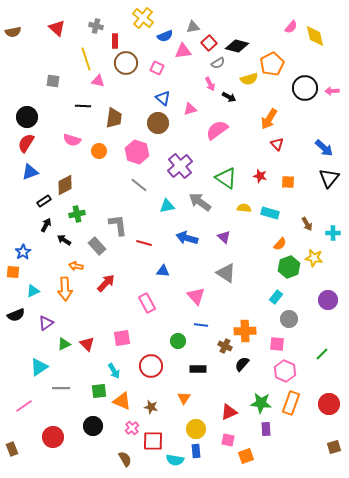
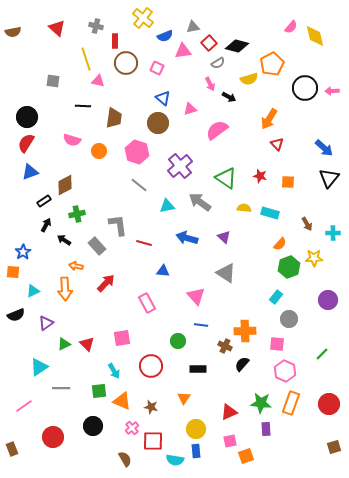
yellow star at (314, 258): rotated 12 degrees counterclockwise
pink square at (228, 440): moved 2 px right, 1 px down; rotated 24 degrees counterclockwise
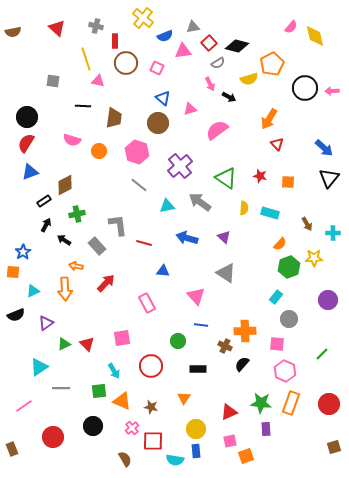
yellow semicircle at (244, 208): rotated 88 degrees clockwise
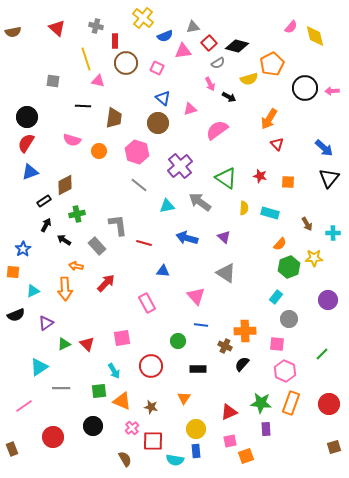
blue star at (23, 252): moved 3 px up
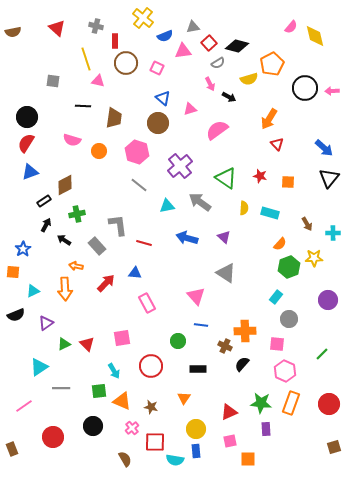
blue triangle at (163, 271): moved 28 px left, 2 px down
red square at (153, 441): moved 2 px right, 1 px down
orange square at (246, 456): moved 2 px right, 3 px down; rotated 21 degrees clockwise
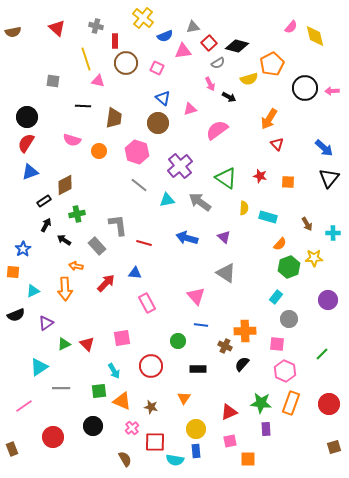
cyan triangle at (167, 206): moved 6 px up
cyan rectangle at (270, 213): moved 2 px left, 4 px down
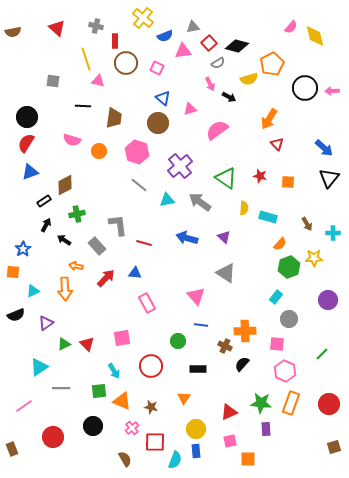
red arrow at (106, 283): moved 5 px up
cyan semicircle at (175, 460): rotated 78 degrees counterclockwise
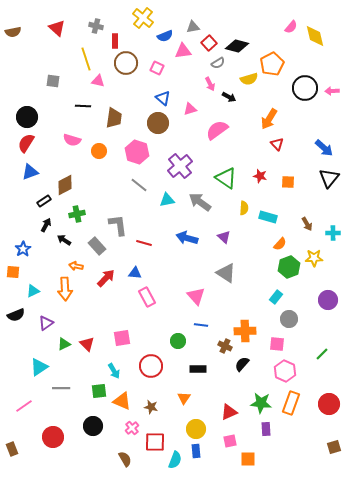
pink rectangle at (147, 303): moved 6 px up
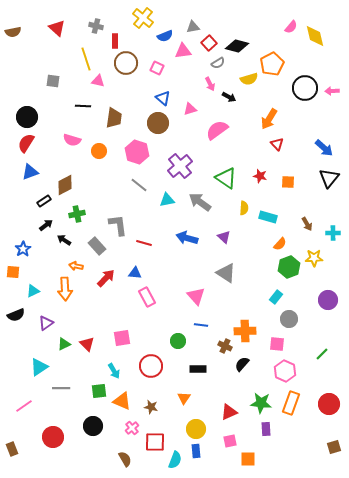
black arrow at (46, 225): rotated 24 degrees clockwise
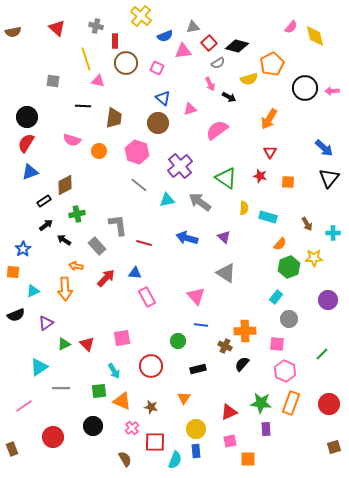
yellow cross at (143, 18): moved 2 px left, 2 px up
red triangle at (277, 144): moved 7 px left, 8 px down; rotated 16 degrees clockwise
black rectangle at (198, 369): rotated 14 degrees counterclockwise
